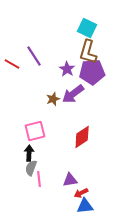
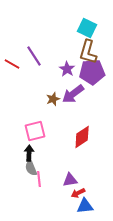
gray semicircle: rotated 42 degrees counterclockwise
red arrow: moved 3 px left
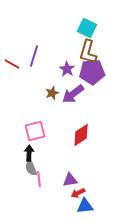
purple line: rotated 50 degrees clockwise
brown star: moved 1 px left, 6 px up
red diamond: moved 1 px left, 2 px up
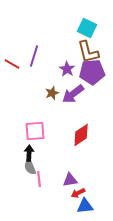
brown L-shape: rotated 30 degrees counterclockwise
pink square: rotated 10 degrees clockwise
gray semicircle: moved 1 px left, 1 px up
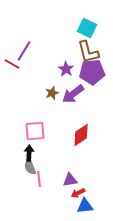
purple line: moved 10 px left, 5 px up; rotated 15 degrees clockwise
purple star: moved 1 px left
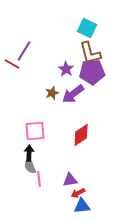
brown L-shape: moved 2 px right, 1 px down
gray semicircle: moved 1 px up
blue triangle: moved 3 px left
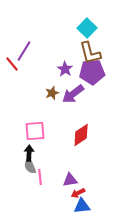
cyan square: rotated 18 degrees clockwise
red line: rotated 21 degrees clockwise
purple star: moved 1 px left
pink line: moved 1 px right, 2 px up
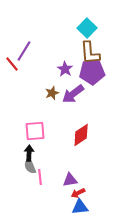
brown L-shape: rotated 10 degrees clockwise
blue triangle: moved 2 px left, 1 px down
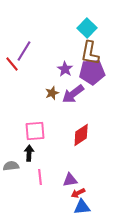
brown L-shape: rotated 15 degrees clockwise
gray semicircle: moved 19 px left; rotated 105 degrees clockwise
blue triangle: moved 2 px right
